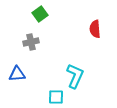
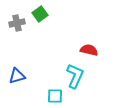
red semicircle: moved 6 px left, 21 px down; rotated 108 degrees clockwise
gray cross: moved 14 px left, 19 px up
blue triangle: moved 2 px down; rotated 12 degrees counterclockwise
cyan square: moved 1 px left, 1 px up
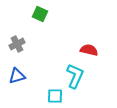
green square: rotated 28 degrees counterclockwise
gray cross: moved 21 px down; rotated 14 degrees counterclockwise
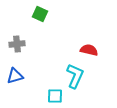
gray cross: rotated 21 degrees clockwise
blue triangle: moved 2 px left
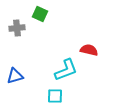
gray cross: moved 16 px up
cyan L-shape: moved 9 px left, 6 px up; rotated 45 degrees clockwise
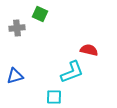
cyan L-shape: moved 6 px right, 2 px down
cyan square: moved 1 px left, 1 px down
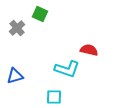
gray cross: rotated 35 degrees counterclockwise
cyan L-shape: moved 5 px left, 3 px up; rotated 40 degrees clockwise
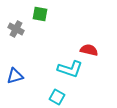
green square: rotated 14 degrees counterclockwise
gray cross: moved 1 px left, 1 px down; rotated 21 degrees counterclockwise
cyan L-shape: moved 3 px right
cyan square: moved 3 px right; rotated 28 degrees clockwise
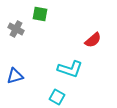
red semicircle: moved 4 px right, 10 px up; rotated 126 degrees clockwise
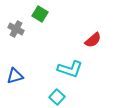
green square: rotated 21 degrees clockwise
cyan square: rotated 14 degrees clockwise
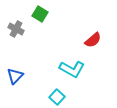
cyan L-shape: moved 2 px right; rotated 10 degrees clockwise
blue triangle: rotated 30 degrees counterclockwise
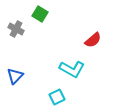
cyan square: rotated 21 degrees clockwise
